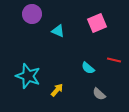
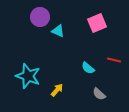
purple circle: moved 8 px right, 3 px down
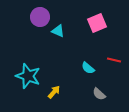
yellow arrow: moved 3 px left, 2 px down
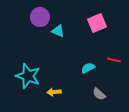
cyan semicircle: rotated 112 degrees clockwise
yellow arrow: rotated 136 degrees counterclockwise
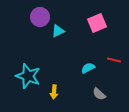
cyan triangle: rotated 48 degrees counterclockwise
yellow arrow: rotated 80 degrees counterclockwise
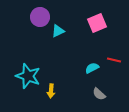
cyan semicircle: moved 4 px right
yellow arrow: moved 3 px left, 1 px up
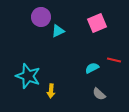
purple circle: moved 1 px right
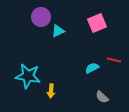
cyan star: rotated 10 degrees counterclockwise
gray semicircle: moved 3 px right, 3 px down
